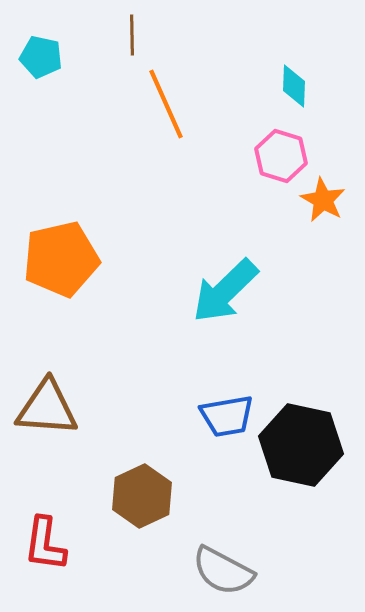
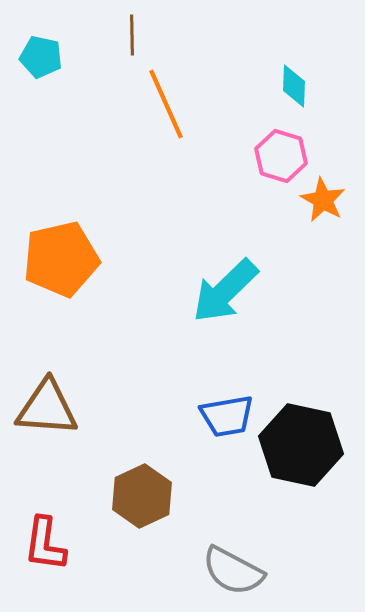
gray semicircle: moved 10 px right
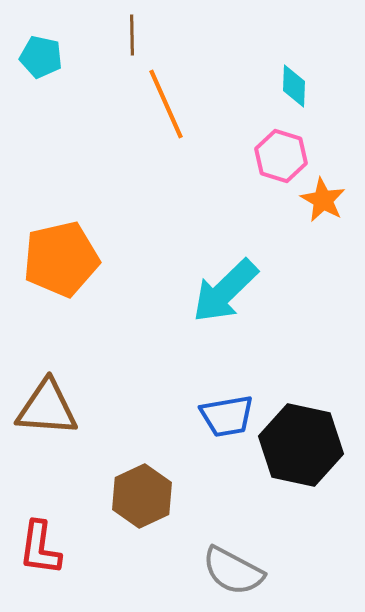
red L-shape: moved 5 px left, 4 px down
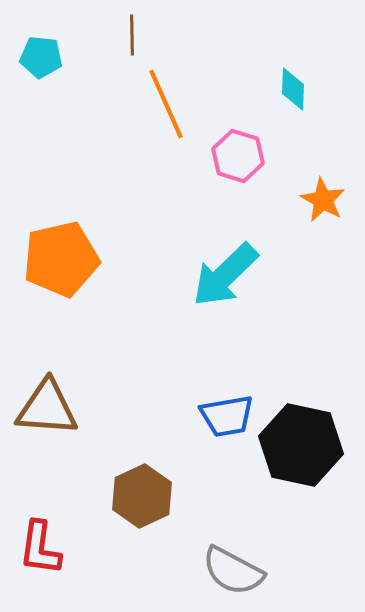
cyan pentagon: rotated 6 degrees counterclockwise
cyan diamond: moved 1 px left, 3 px down
pink hexagon: moved 43 px left
cyan arrow: moved 16 px up
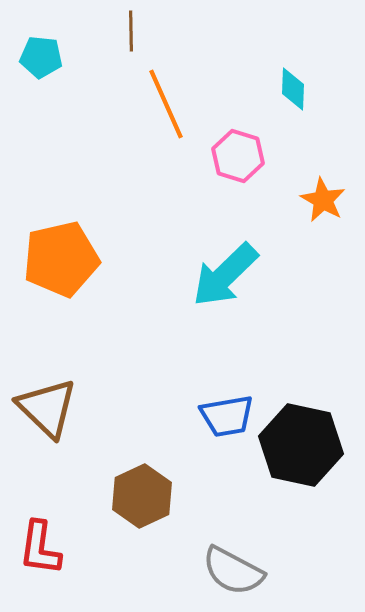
brown line: moved 1 px left, 4 px up
brown triangle: rotated 40 degrees clockwise
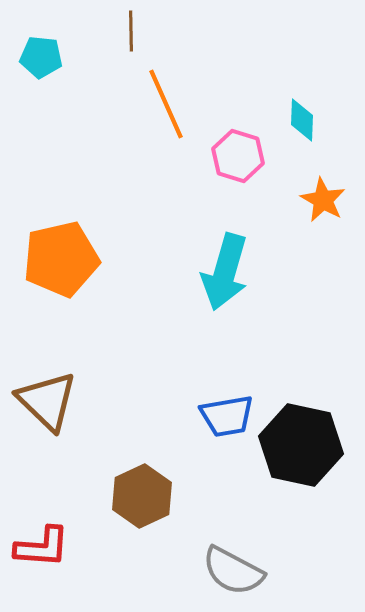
cyan diamond: moved 9 px right, 31 px down
cyan arrow: moved 3 px up; rotated 30 degrees counterclockwise
brown triangle: moved 7 px up
red L-shape: moved 2 px right, 1 px up; rotated 94 degrees counterclockwise
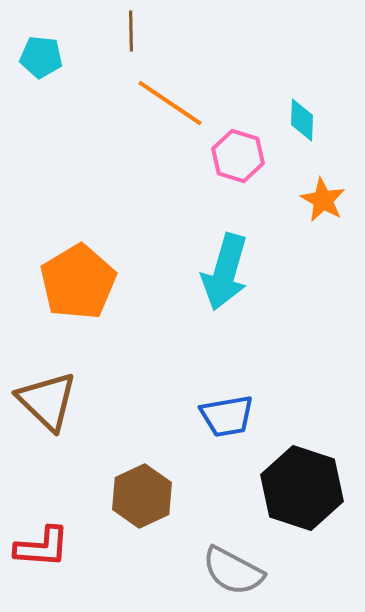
orange line: moved 4 px right, 1 px up; rotated 32 degrees counterclockwise
orange pentagon: moved 17 px right, 23 px down; rotated 18 degrees counterclockwise
black hexagon: moved 1 px right, 43 px down; rotated 6 degrees clockwise
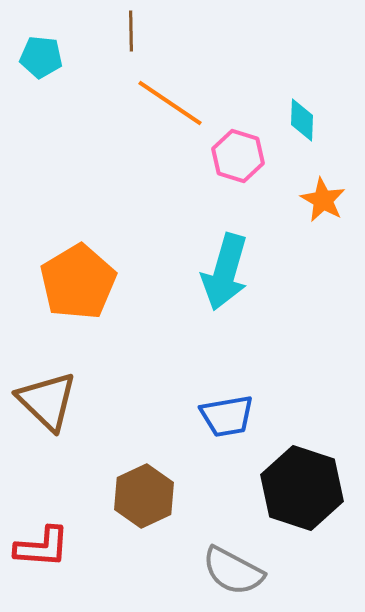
brown hexagon: moved 2 px right
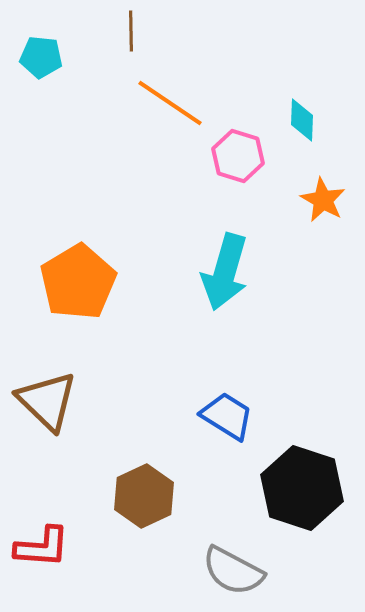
blue trapezoid: rotated 138 degrees counterclockwise
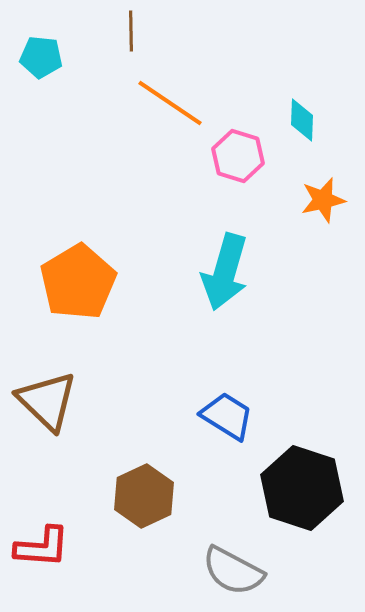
orange star: rotated 30 degrees clockwise
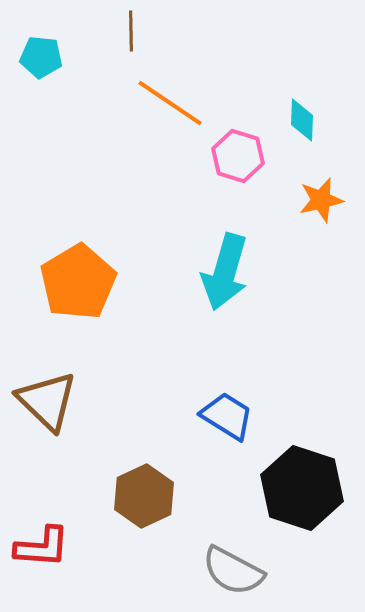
orange star: moved 2 px left
